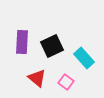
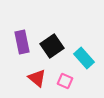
purple rectangle: rotated 15 degrees counterclockwise
black square: rotated 10 degrees counterclockwise
pink square: moved 1 px left, 1 px up; rotated 14 degrees counterclockwise
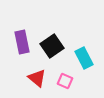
cyan rectangle: rotated 15 degrees clockwise
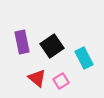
pink square: moved 4 px left; rotated 35 degrees clockwise
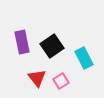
red triangle: rotated 12 degrees clockwise
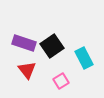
purple rectangle: moved 2 px right, 1 px down; rotated 60 degrees counterclockwise
red triangle: moved 10 px left, 8 px up
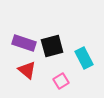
black square: rotated 20 degrees clockwise
red triangle: rotated 12 degrees counterclockwise
